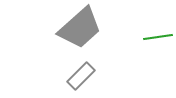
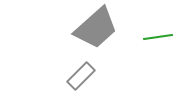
gray trapezoid: moved 16 px right
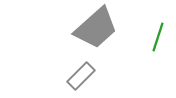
green line: rotated 64 degrees counterclockwise
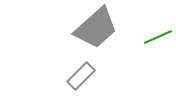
green line: rotated 48 degrees clockwise
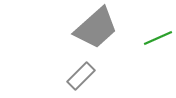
green line: moved 1 px down
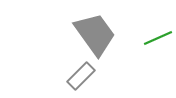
gray trapezoid: moved 1 px left, 6 px down; rotated 84 degrees counterclockwise
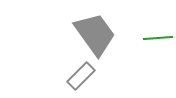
green line: rotated 20 degrees clockwise
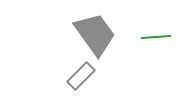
green line: moved 2 px left, 1 px up
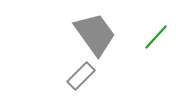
green line: rotated 44 degrees counterclockwise
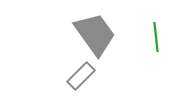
green line: rotated 48 degrees counterclockwise
